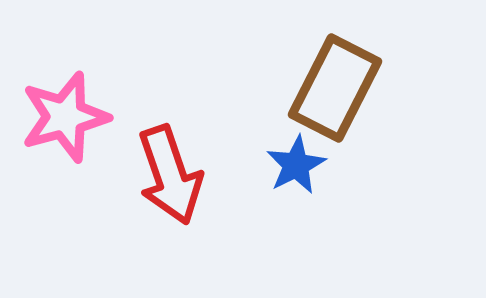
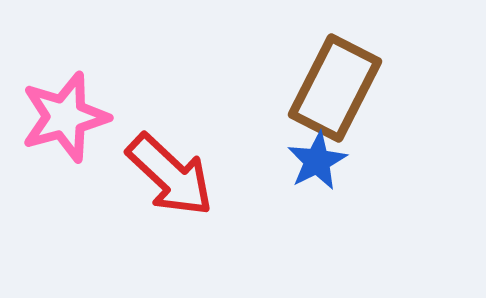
blue star: moved 21 px right, 4 px up
red arrow: rotated 28 degrees counterclockwise
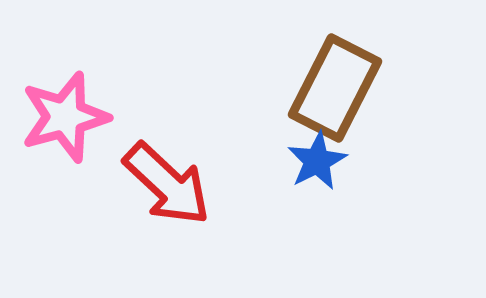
red arrow: moved 3 px left, 9 px down
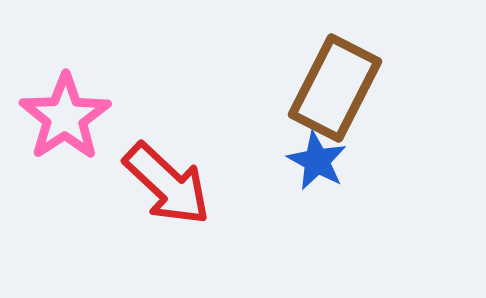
pink star: rotated 18 degrees counterclockwise
blue star: rotated 16 degrees counterclockwise
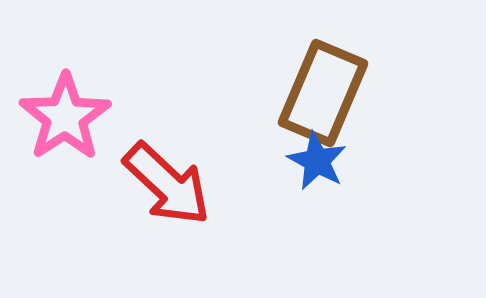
brown rectangle: moved 12 px left, 5 px down; rotated 4 degrees counterclockwise
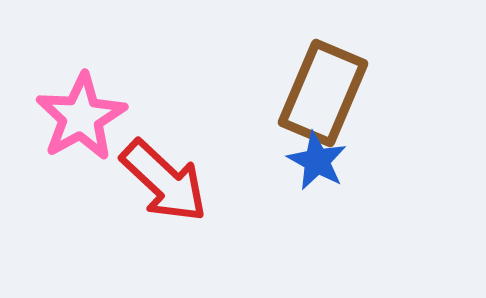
pink star: moved 16 px right; rotated 4 degrees clockwise
red arrow: moved 3 px left, 3 px up
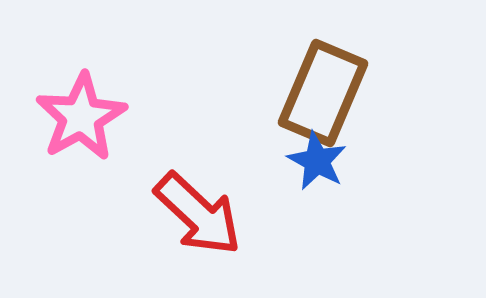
red arrow: moved 34 px right, 33 px down
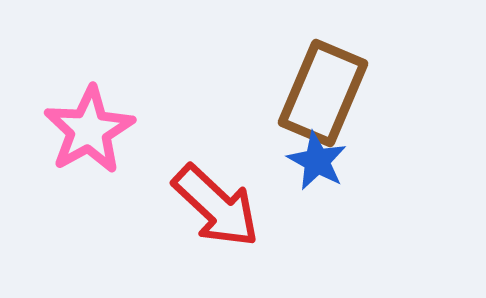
pink star: moved 8 px right, 13 px down
red arrow: moved 18 px right, 8 px up
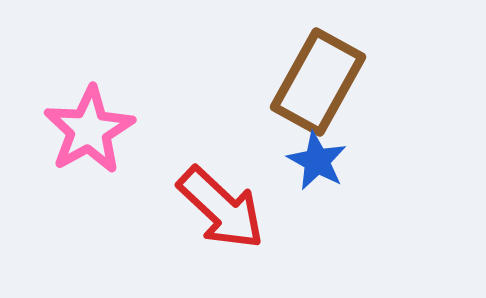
brown rectangle: moved 5 px left, 11 px up; rotated 6 degrees clockwise
red arrow: moved 5 px right, 2 px down
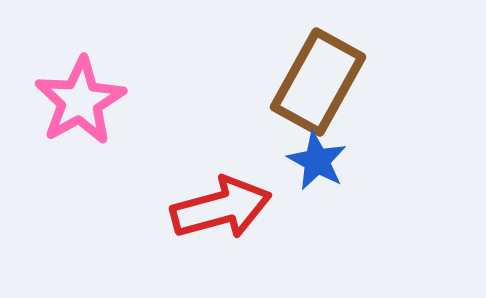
pink star: moved 9 px left, 29 px up
red arrow: rotated 58 degrees counterclockwise
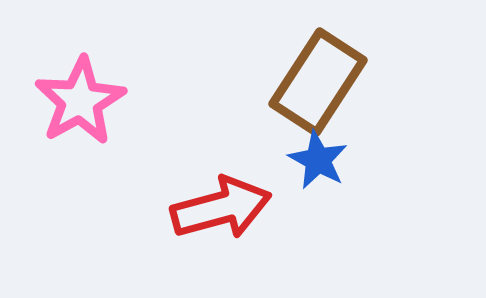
brown rectangle: rotated 4 degrees clockwise
blue star: moved 1 px right, 1 px up
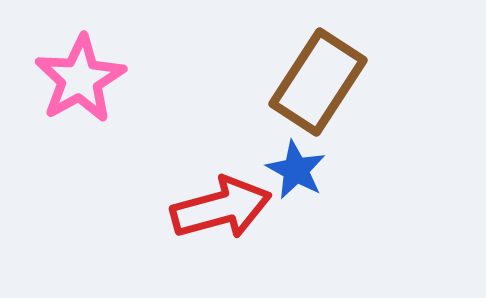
pink star: moved 22 px up
blue star: moved 22 px left, 10 px down
